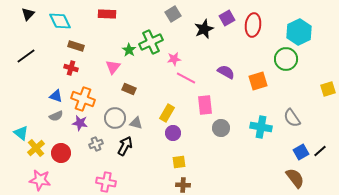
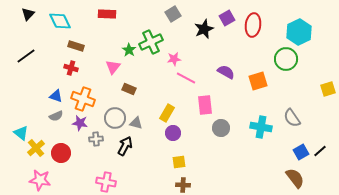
gray cross at (96, 144): moved 5 px up; rotated 16 degrees clockwise
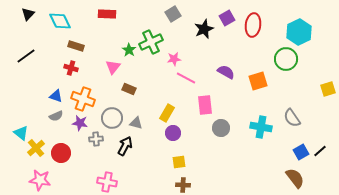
gray circle at (115, 118): moved 3 px left
pink cross at (106, 182): moved 1 px right
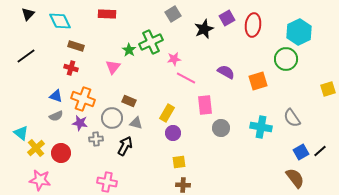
brown rectangle at (129, 89): moved 12 px down
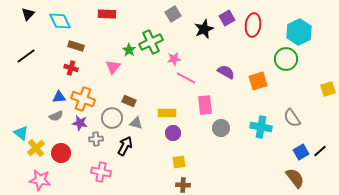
blue triangle at (56, 96): moved 3 px right, 1 px down; rotated 24 degrees counterclockwise
yellow rectangle at (167, 113): rotated 60 degrees clockwise
pink cross at (107, 182): moved 6 px left, 10 px up
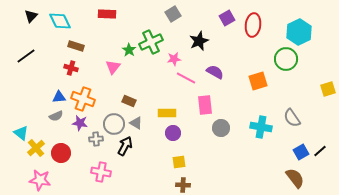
black triangle at (28, 14): moved 3 px right, 2 px down
black star at (204, 29): moved 5 px left, 12 px down
purple semicircle at (226, 72): moved 11 px left
gray circle at (112, 118): moved 2 px right, 6 px down
gray triangle at (136, 123): rotated 16 degrees clockwise
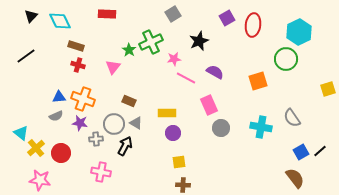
red cross at (71, 68): moved 7 px right, 3 px up
pink rectangle at (205, 105): moved 4 px right; rotated 18 degrees counterclockwise
